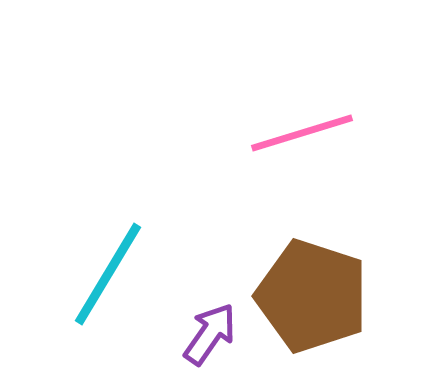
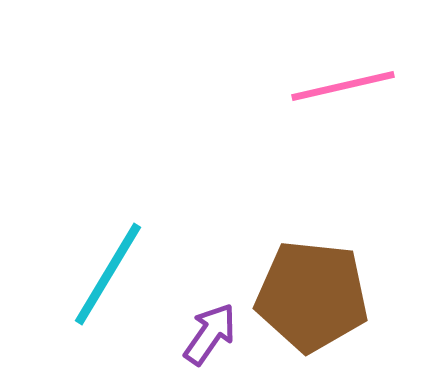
pink line: moved 41 px right, 47 px up; rotated 4 degrees clockwise
brown pentagon: rotated 12 degrees counterclockwise
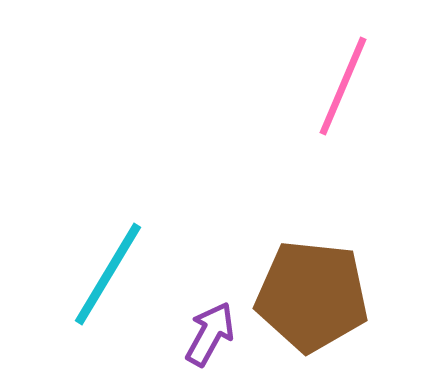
pink line: rotated 54 degrees counterclockwise
purple arrow: rotated 6 degrees counterclockwise
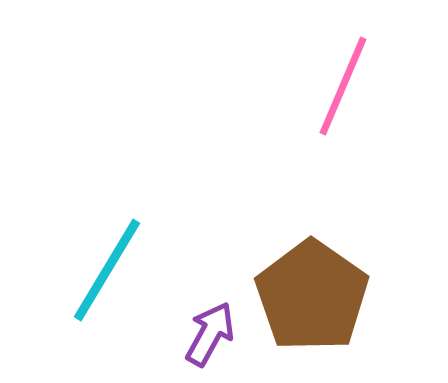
cyan line: moved 1 px left, 4 px up
brown pentagon: rotated 29 degrees clockwise
